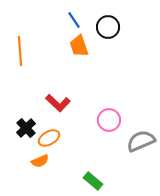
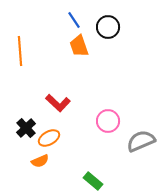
pink circle: moved 1 px left, 1 px down
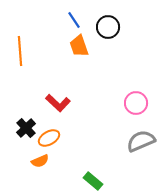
pink circle: moved 28 px right, 18 px up
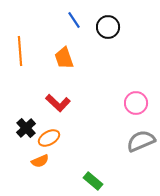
orange trapezoid: moved 15 px left, 12 px down
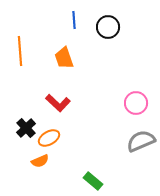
blue line: rotated 30 degrees clockwise
